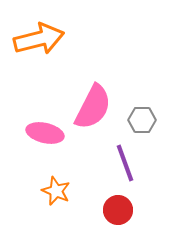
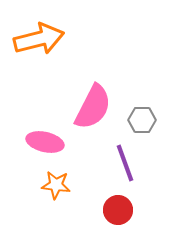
pink ellipse: moved 9 px down
orange star: moved 6 px up; rotated 16 degrees counterclockwise
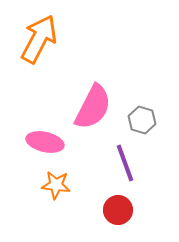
orange arrow: rotated 48 degrees counterclockwise
gray hexagon: rotated 16 degrees clockwise
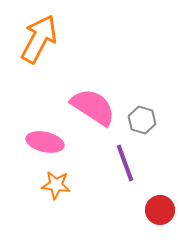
pink semicircle: rotated 84 degrees counterclockwise
red circle: moved 42 px right
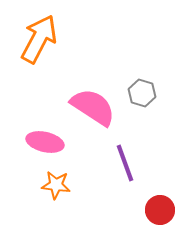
gray hexagon: moved 27 px up
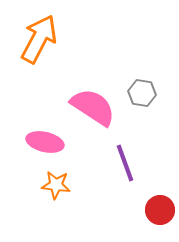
gray hexagon: rotated 8 degrees counterclockwise
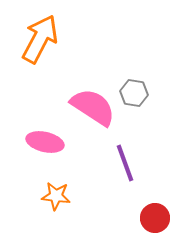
orange arrow: moved 1 px right
gray hexagon: moved 8 px left
orange star: moved 11 px down
red circle: moved 5 px left, 8 px down
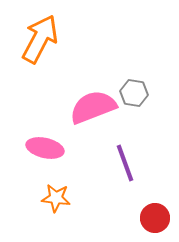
pink semicircle: rotated 54 degrees counterclockwise
pink ellipse: moved 6 px down
orange star: moved 2 px down
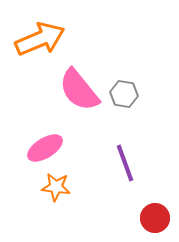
orange arrow: rotated 39 degrees clockwise
gray hexagon: moved 10 px left, 1 px down
pink semicircle: moved 14 px left, 17 px up; rotated 108 degrees counterclockwise
pink ellipse: rotated 45 degrees counterclockwise
orange star: moved 11 px up
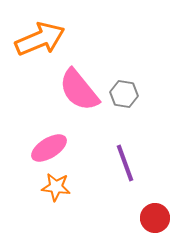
pink ellipse: moved 4 px right
